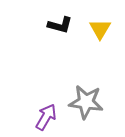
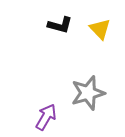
yellow triangle: rotated 15 degrees counterclockwise
gray star: moved 2 px right, 9 px up; rotated 24 degrees counterclockwise
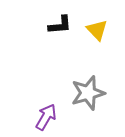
black L-shape: rotated 20 degrees counterclockwise
yellow triangle: moved 3 px left, 1 px down
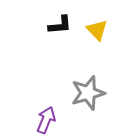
purple arrow: moved 3 px down; rotated 8 degrees counterclockwise
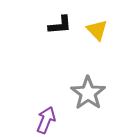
gray star: rotated 20 degrees counterclockwise
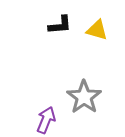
yellow triangle: rotated 30 degrees counterclockwise
gray star: moved 4 px left, 4 px down
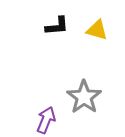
black L-shape: moved 3 px left, 1 px down
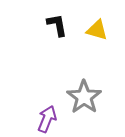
black L-shape: moved 1 px up; rotated 95 degrees counterclockwise
purple arrow: moved 1 px right, 1 px up
